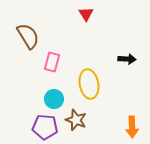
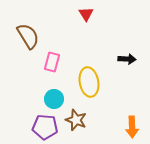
yellow ellipse: moved 2 px up
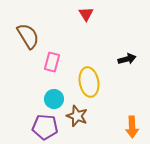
black arrow: rotated 18 degrees counterclockwise
brown star: moved 1 px right, 4 px up
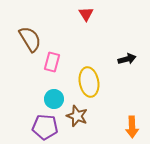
brown semicircle: moved 2 px right, 3 px down
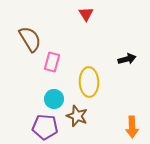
yellow ellipse: rotated 8 degrees clockwise
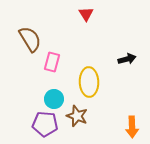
purple pentagon: moved 3 px up
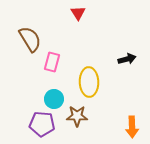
red triangle: moved 8 px left, 1 px up
brown star: rotated 20 degrees counterclockwise
purple pentagon: moved 3 px left
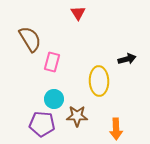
yellow ellipse: moved 10 px right, 1 px up
orange arrow: moved 16 px left, 2 px down
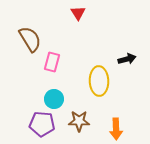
brown star: moved 2 px right, 5 px down
